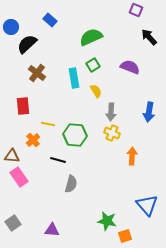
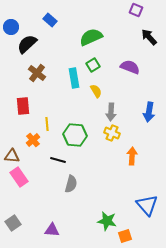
yellow line: moved 1 px left; rotated 72 degrees clockwise
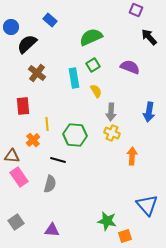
gray semicircle: moved 21 px left
gray square: moved 3 px right, 1 px up
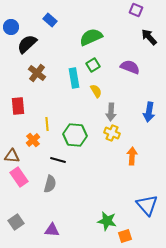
red rectangle: moved 5 px left
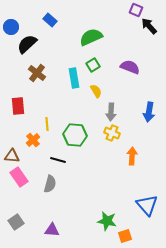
black arrow: moved 11 px up
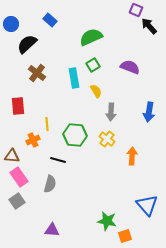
blue circle: moved 3 px up
yellow cross: moved 5 px left, 6 px down; rotated 14 degrees clockwise
orange cross: rotated 16 degrees clockwise
gray square: moved 1 px right, 21 px up
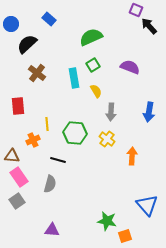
blue rectangle: moved 1 px left, 1 px up
green hexagon: moved 2 px up
